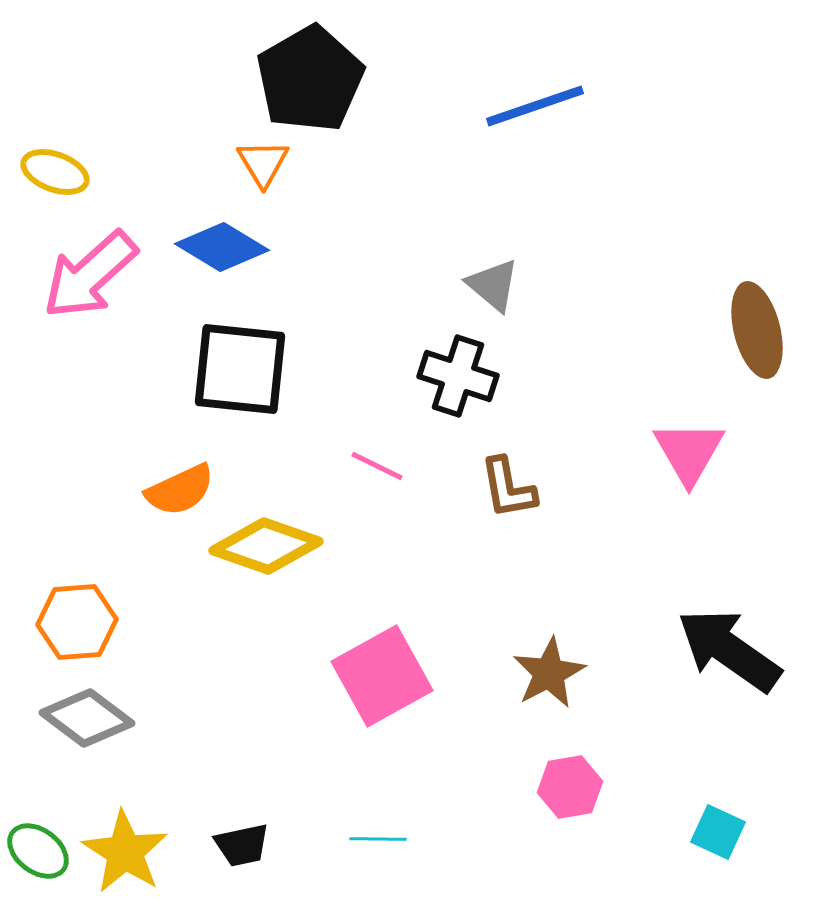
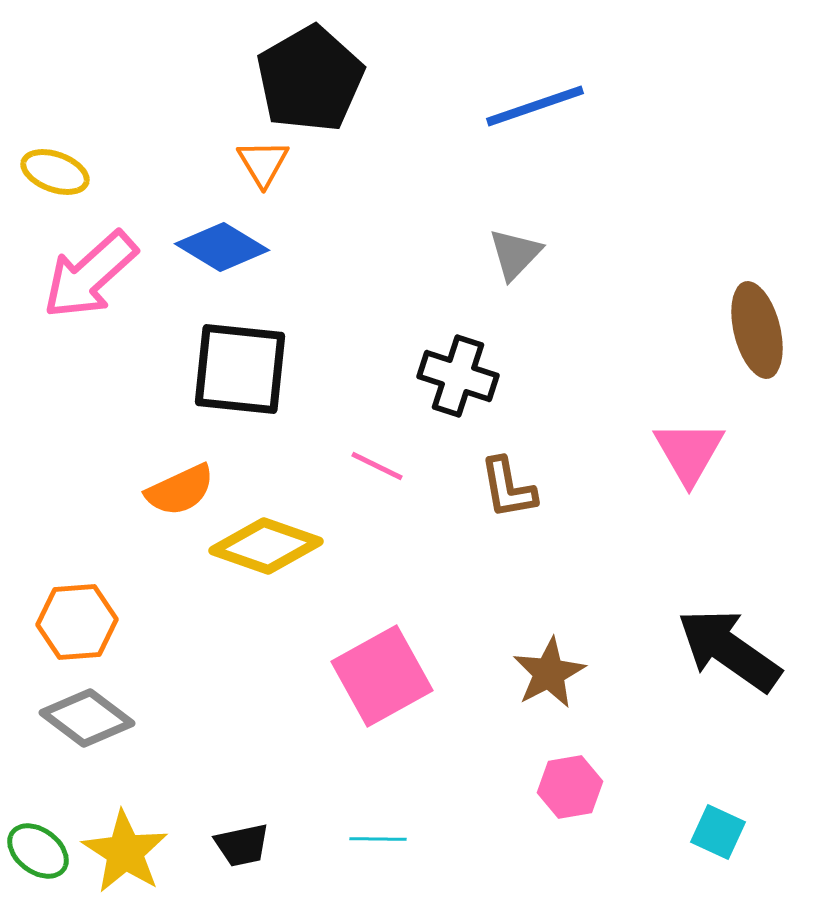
gray triangle: moved 22 px right, 31 px up; rotated 34 degrees clockwise
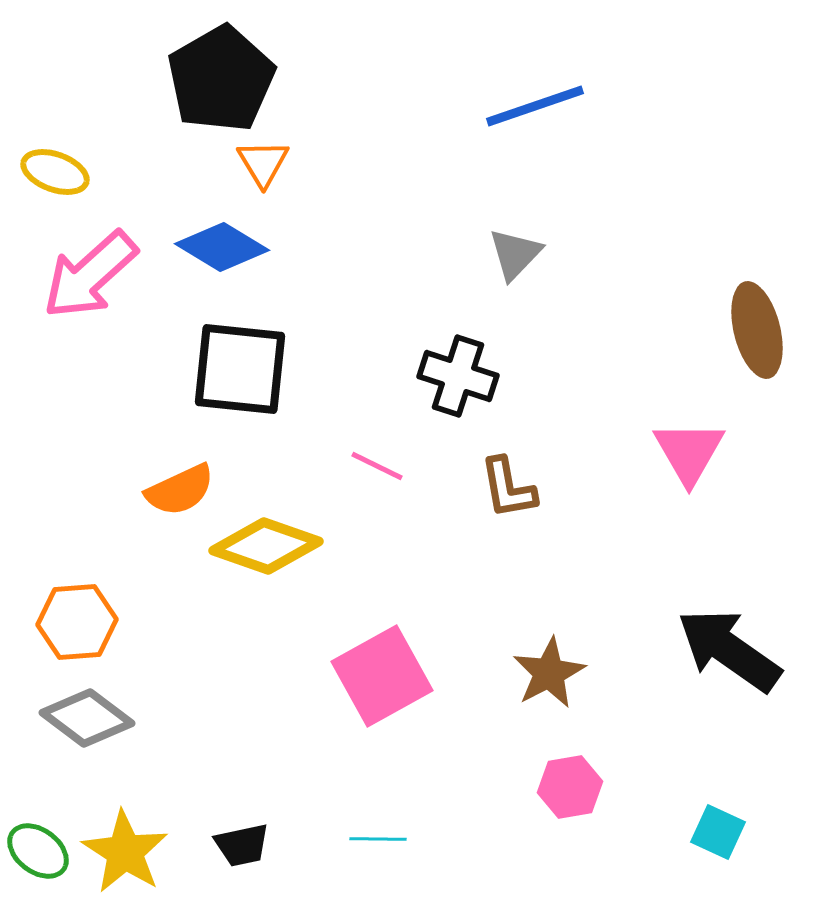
black pentagon: moved 89 px left
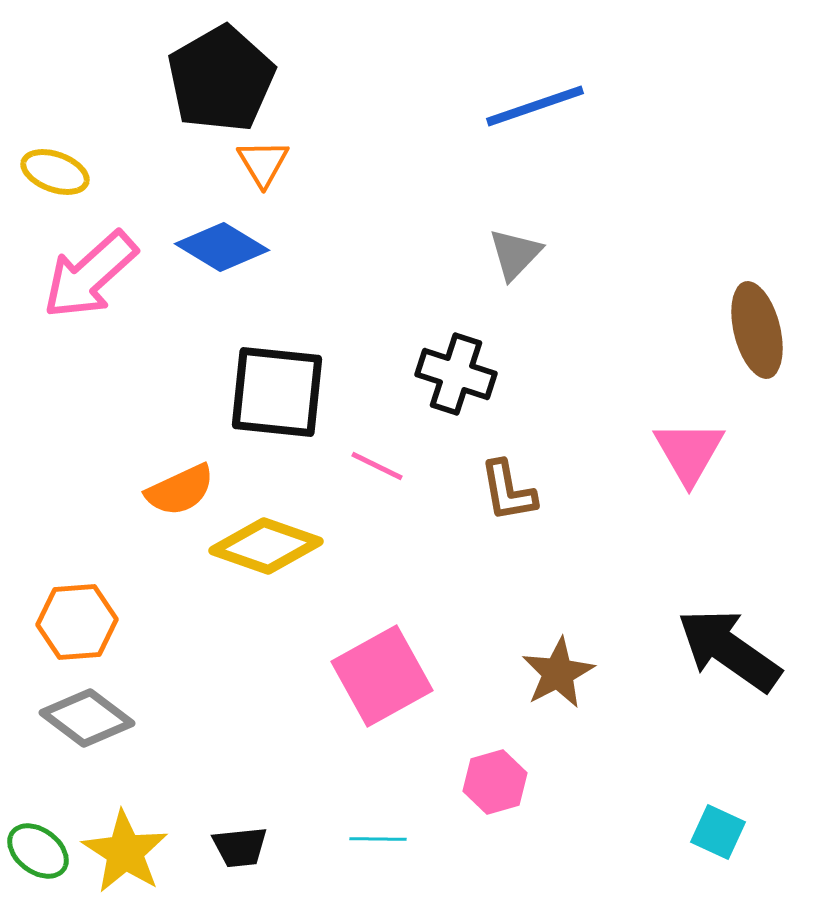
black square: moved 37 px right, 23 px down
black cross: moved 2 px left, 2 px up
brown L-shape: moved 3 px down
brown star: moved 9 px right
pink hexagon: moved 75 px left, 5 px up; rotated 6 degrees counterclockwise
black trapezoid: moved 2 px left, 2 px down; rotated 6 degrees clockwise
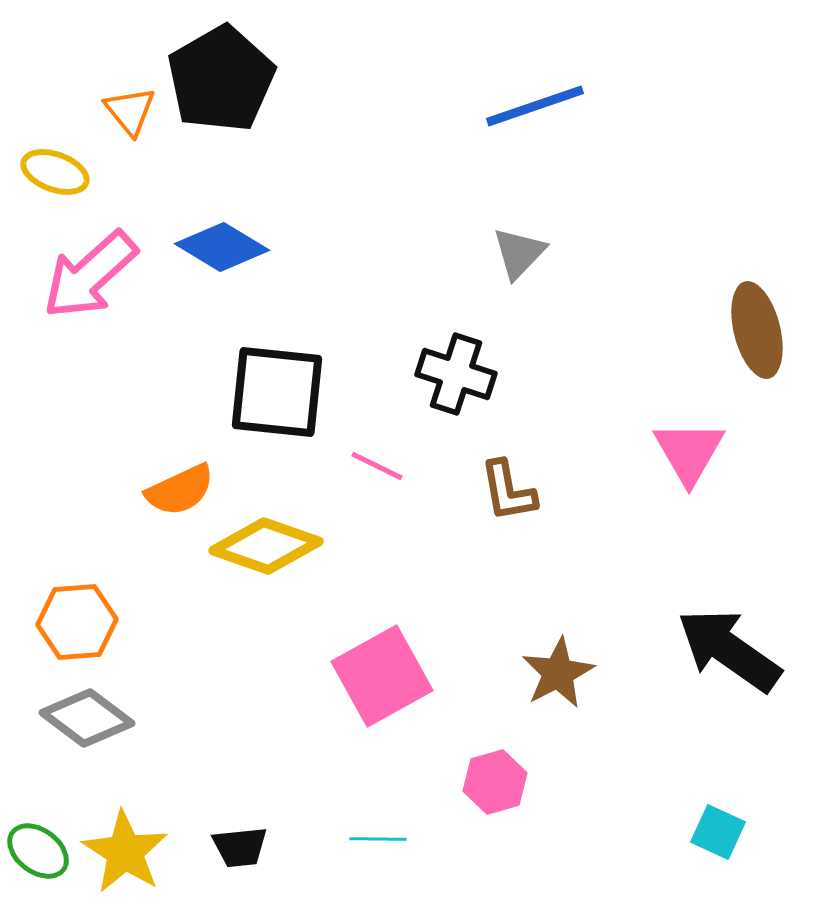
orange triangle: moved 133 px left, 52 px up; rotated 8 degrees counterclockwise
gray triangle: moved 4 px right, 1 px up
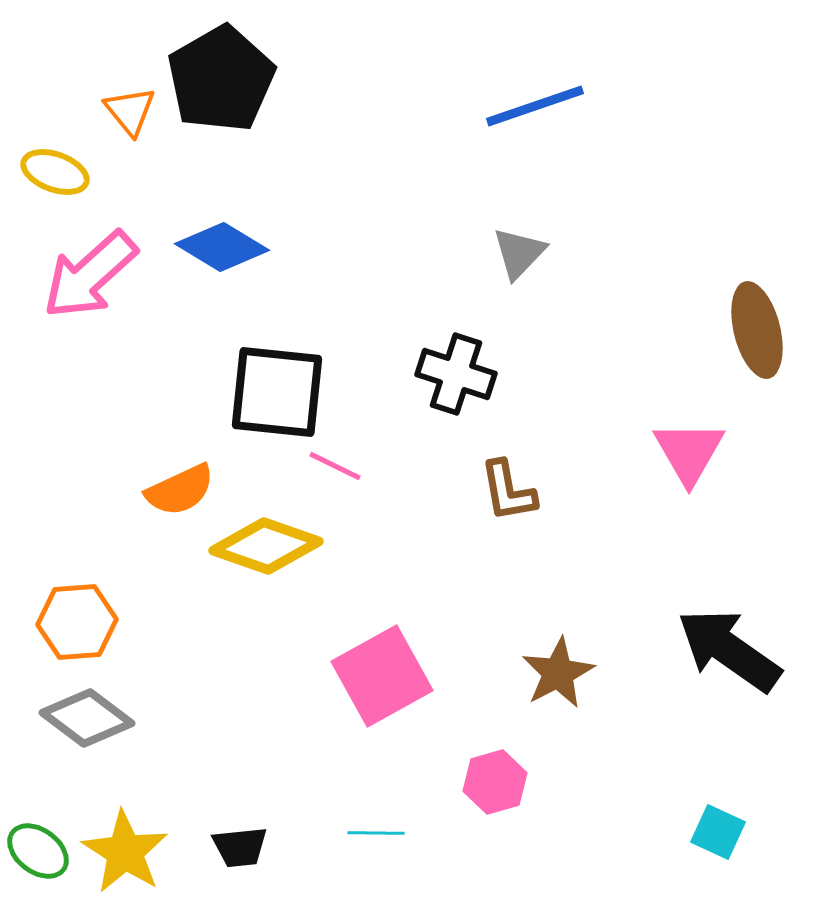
pink line: moved 42 px left
cyan line: moved 2 px left, 6 px up
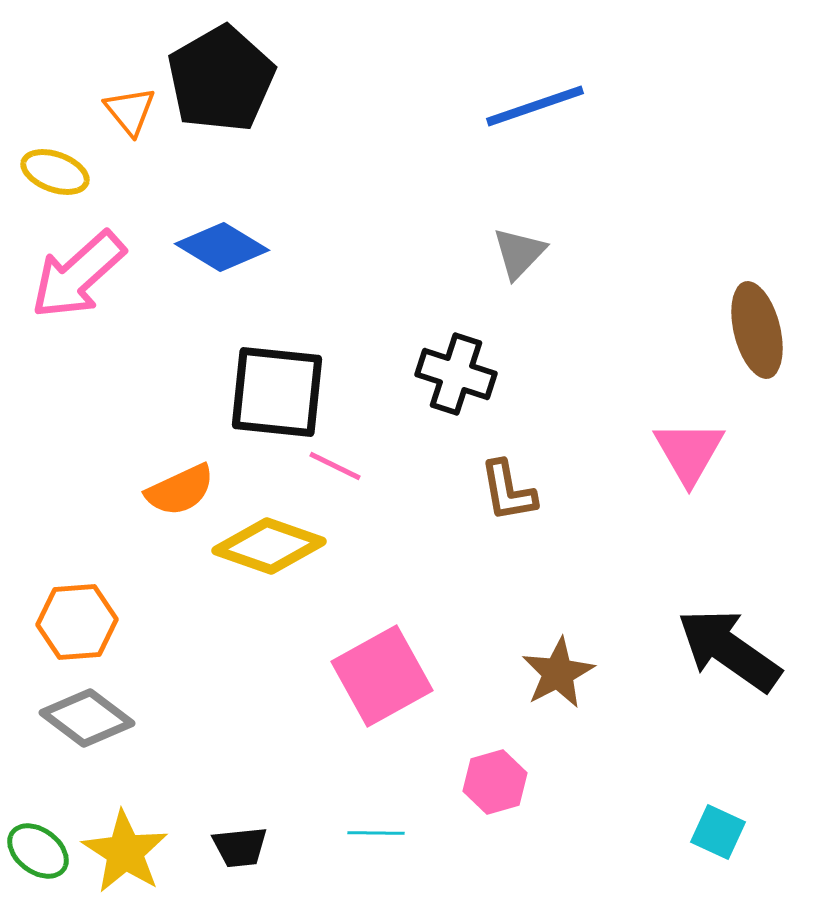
pink arrow: moved 12 px left
yellow diamond: moved 3 px right
